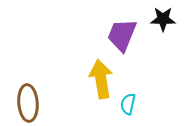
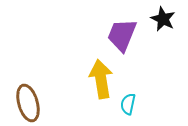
black star: rotated 25 degrees clockwise
brown ellipse: rotated 12 degrees counterclockwise
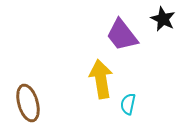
purple trapezoid: rotated 60 degrees counterclockwise
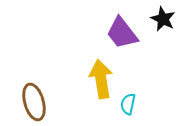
purple trapezoid: moved 2 px up
brown ellipse: moved 6 px right, 1 px up
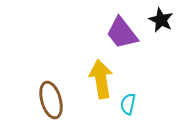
black star: moved 2 px left, 1 px down
brown ellipse: moved 17 px right, 2 px up
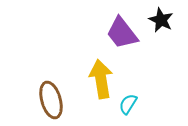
cyan semicircle: rotated 20 degrees clockwise
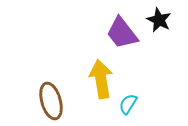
black star: moved 2 px left
brown ellipse: moved 1 px down
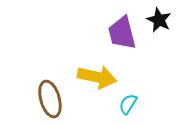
purple trapezoid: rotated 24 degrees clockwise
yellow arrow: moved 4 px left, 2 px up; rotated 111 degrees clockwise
brown ellipse: moved 1 px left, 2 px up
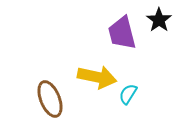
black star: rotated 10 degrees clockwise
brown ellipse: rotated 6 degrees counterclockwise
cyan semicircle: moved 10 px up
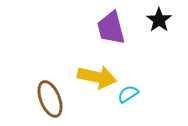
purple trapezoid: moved 11 px left, 5 px up
cyan semicircle: rotated 25 degrees clockwise
